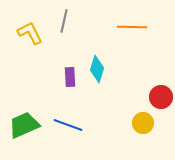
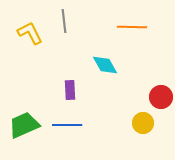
gray line: rotated 20 degrees counterclockwise
cyan diamond: moved 8 px right, 4 px up; rotated 48 degrees counterclockwise
purple rectangle: moved 13 px down
blue line: moved 1 px left; rotated 20 degrees counterclockwise
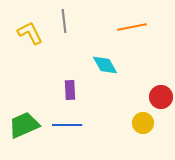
orange line: rotated 12 degrees counterclockwise
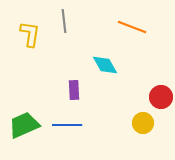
orange line: rotated 32 degrees clockwise
yellow L-shape: moved 1 px down; rotated 36 degrees clockwise
purple rectangle: moved 4 px right
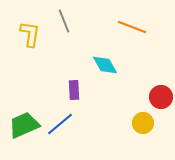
gray line: rotated 15 degrees counterclockwise
blue line: moved 7 px left, 1 px up; rotated 40 degrees counterclockwise
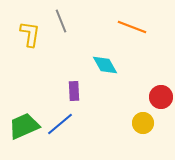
gray line: moved 3 px left
purple rectangle: moved 1 px down
green trapezoid: moved 1 px down
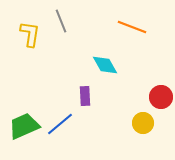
purple rectangle: moved 11 px right, 5 px down
